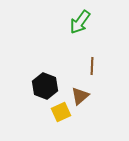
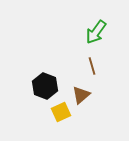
green arrow: moved 16 px right, 10 px down
brown line: rotated 18 degrees counterclockwise
brown triangle: moved 1 px right, 1 px up
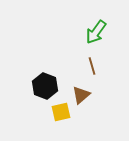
yellow square: rotated 12 degrees clockwise
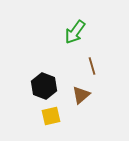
green arrow: moved 21 px left
black hexagon: moved 1 px left
yellow square: moved 10 px left, 4 px down
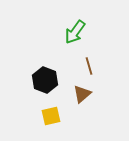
brown line: moved 3 px left
black hexagon: moved 1 px right, 6 px up
brown triangle: moved 1 px right, 1 px up
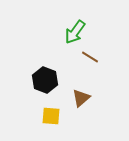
brown line: moved 1 px right, 9 px up; rotated 42 degrees counterclockwise
brown triangle: moved 1 px left, 4 px down
yellow square: rotated 18 degrees clockwise
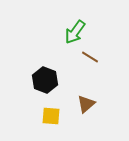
brown triangle: moved 5 px right, 6 px down
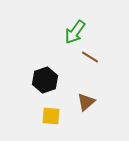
black hexagon: rotated 20 degrees clockwise
brown triangle: moved 2 px up
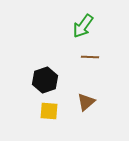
green arrow: moved 8 px right, 6 px up
brown line: rotated 30 degrees counterclockwise
yellow square: moved 2 px left, 5 px up
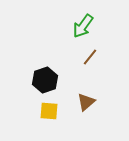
brown line: rotated 54 degrees counterclockwise
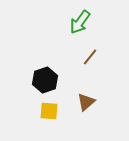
green arrow: moved 3 px left, 4 px up
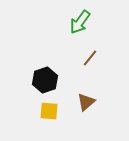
brown line: moved 1 px down
